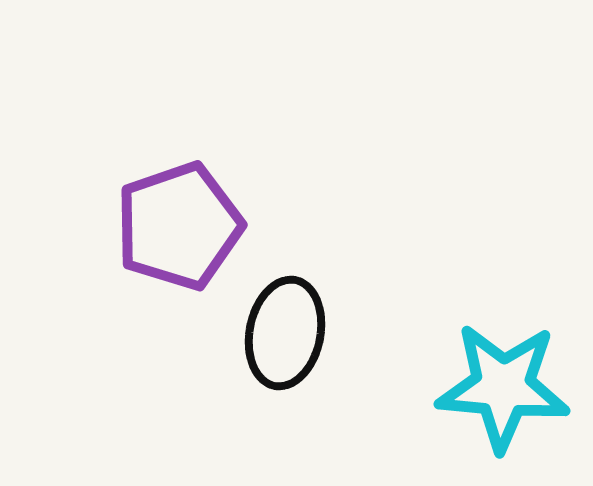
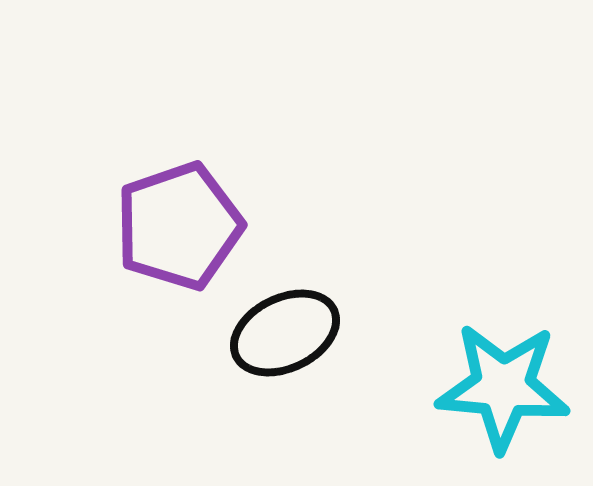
black ellipse: rotated 53 degrees clockwise
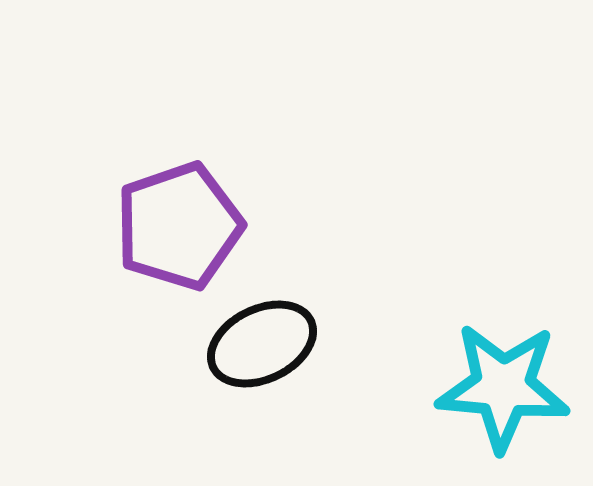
black ellipse: moved 23 px left, 11 px down
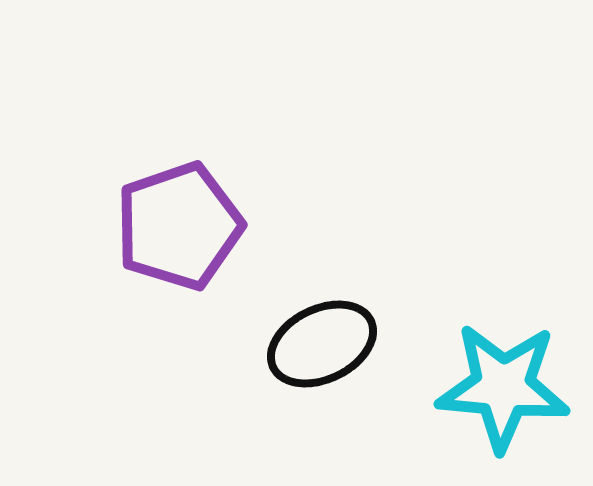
black ellipse: moved 60 px right
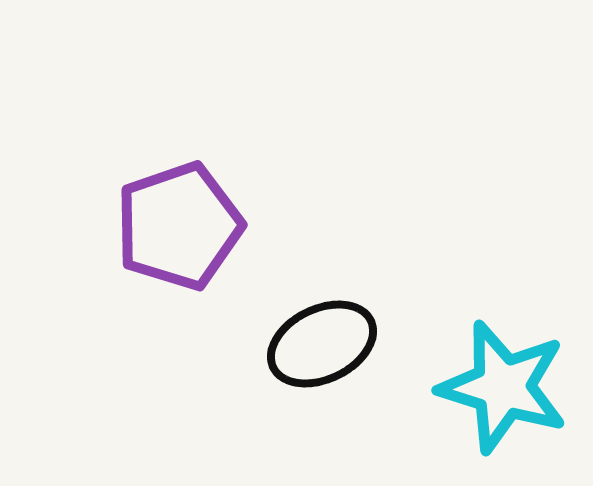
cyan star: rotated 12 degrees clockwise
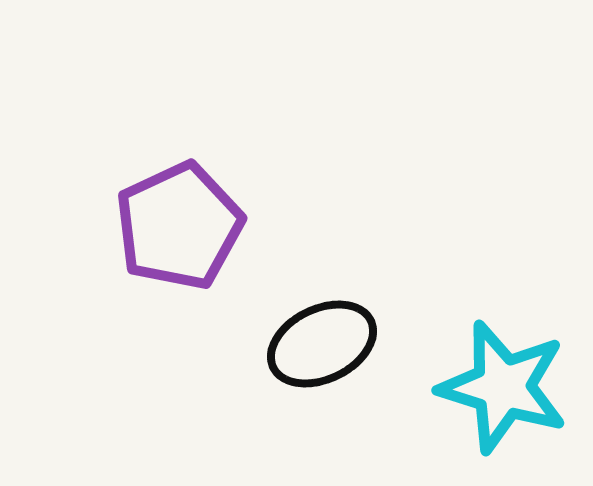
purple pentagon: rotated 6 degrees counterclockwise
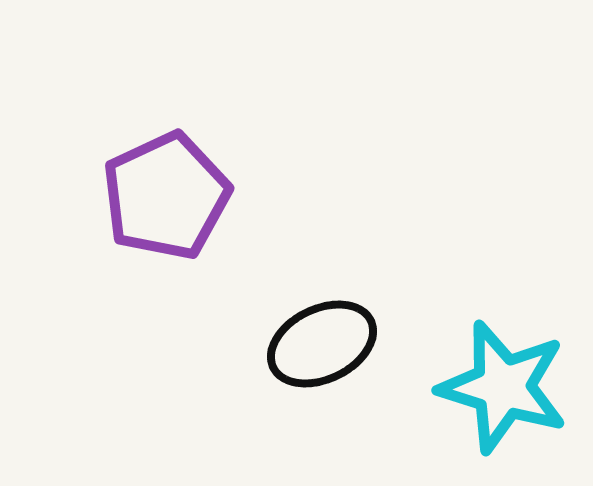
purple pentagon: moved 13 px left, 30 px up
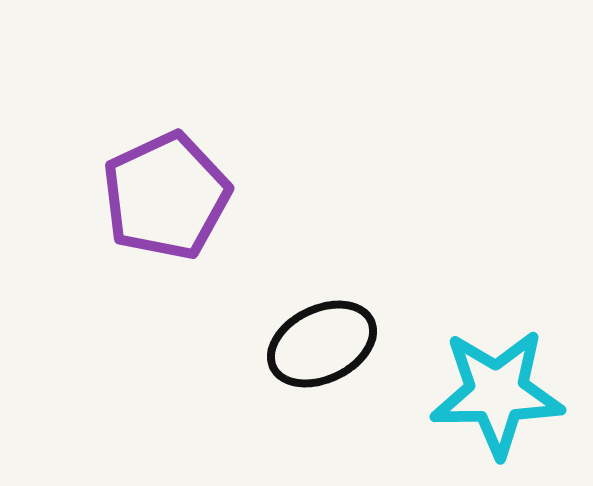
cyan star: moved 6 px left, 6 px down; rotated 18 degrees counterclockwise
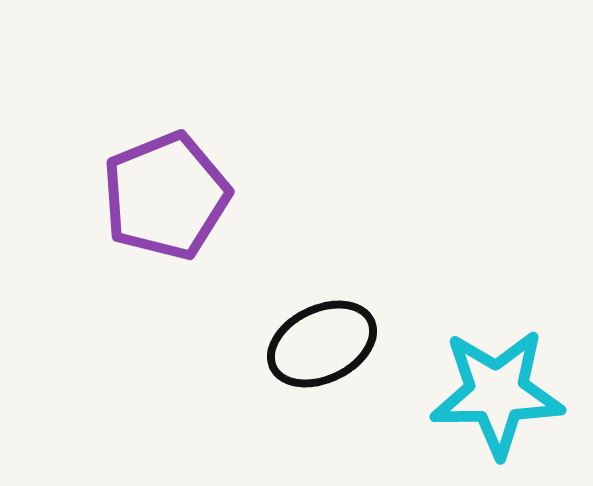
purple pentagon: rotated 3 degrees clockwise
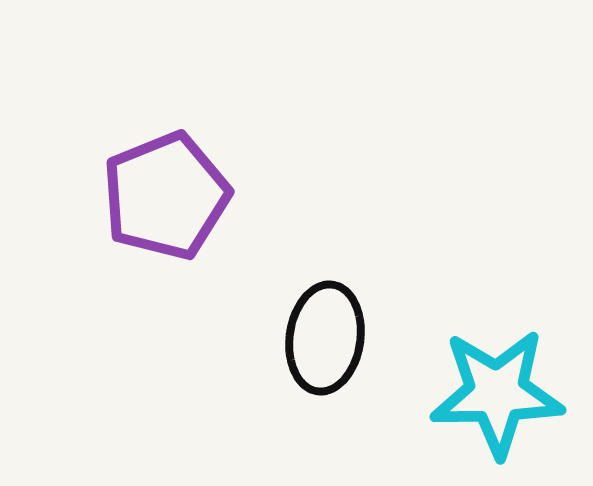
black ellipse: moved 3 px right, 6 px up; rotated 56 degrees counterclockwise
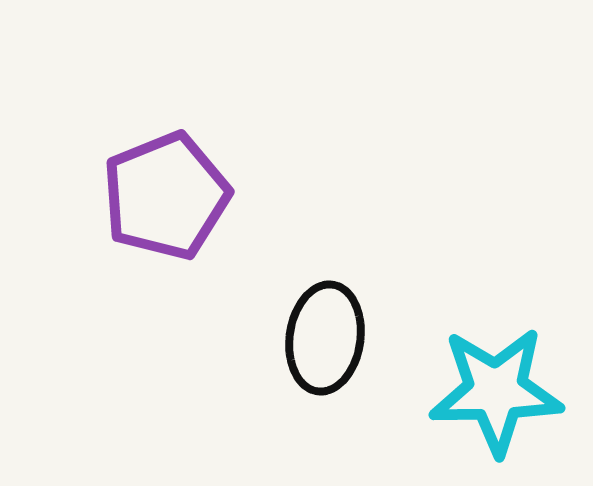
cyan star: moved 1 px left, 2 px up
